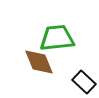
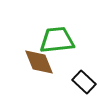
green trapezoid: moved 2 px down
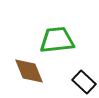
brown diamond: moved 10 px left, 9 px down
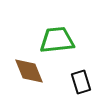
black rectangle: moved 3 px left; rotated 30 degrees clockwise
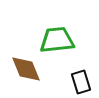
brown diamond: moved 3 px left, 2 px up
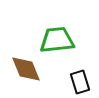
black rectangle: moved 1 px left
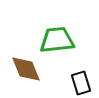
black rectangle: moved 1 px right, 1 px down
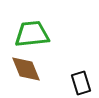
green trapezoid: moved 25 px left, 6 px up
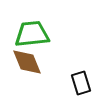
brown diamond: moved 1 px right, 7 px up
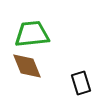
brown diamond: moved 4 px down
